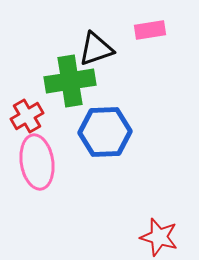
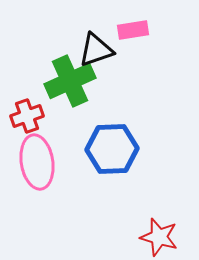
pink rectangle: moved 17 px left
black triangle: moved 1 px down
green cross: rotated 15 degrees counterclockwise
red cross: rotated 12 degrees clockwise
blue hexagon: moved 7 px right, 17 px down
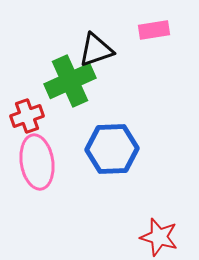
pink rectangle: moved 21 px right
